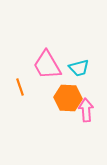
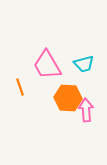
cyan trapezoid: moved 5 px right, 4 px up
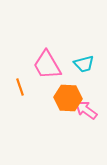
pink arrow: rotated 50 degrees counterclockwise
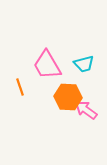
orange hexagon: moved 1 px up
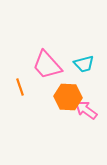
pink trapezoid: rotated 12 degrees counterclockwise
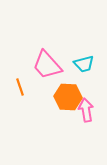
pink arrow: rotated 45 degrees clockwise
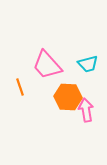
cyan trapezoid: moved 4 px right
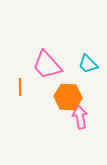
cyan trapezoid: rotated 60 degrees clockwise
orange line: rotated 18 degrees clockwise
pink arrow: moved 6 px left, 7 px down
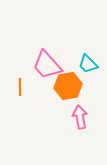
orange hexagon: moved 11 px up; rotated 12 degrees counterclockwise
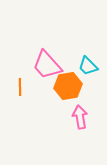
cyan trapezoid: moved 2 px down
